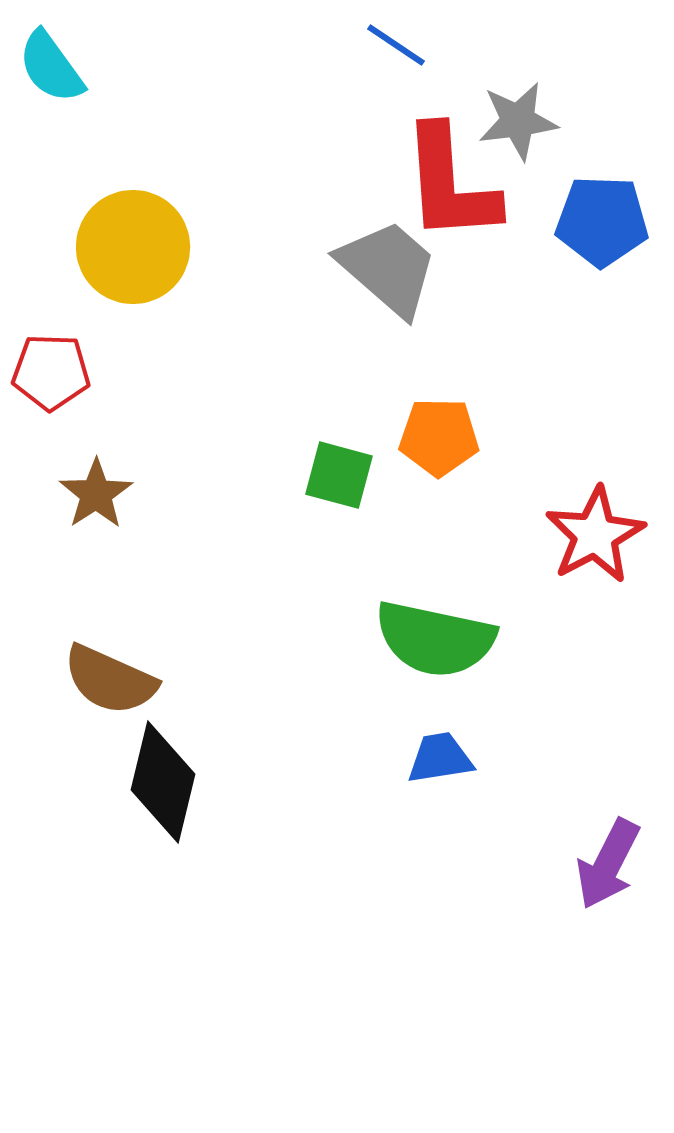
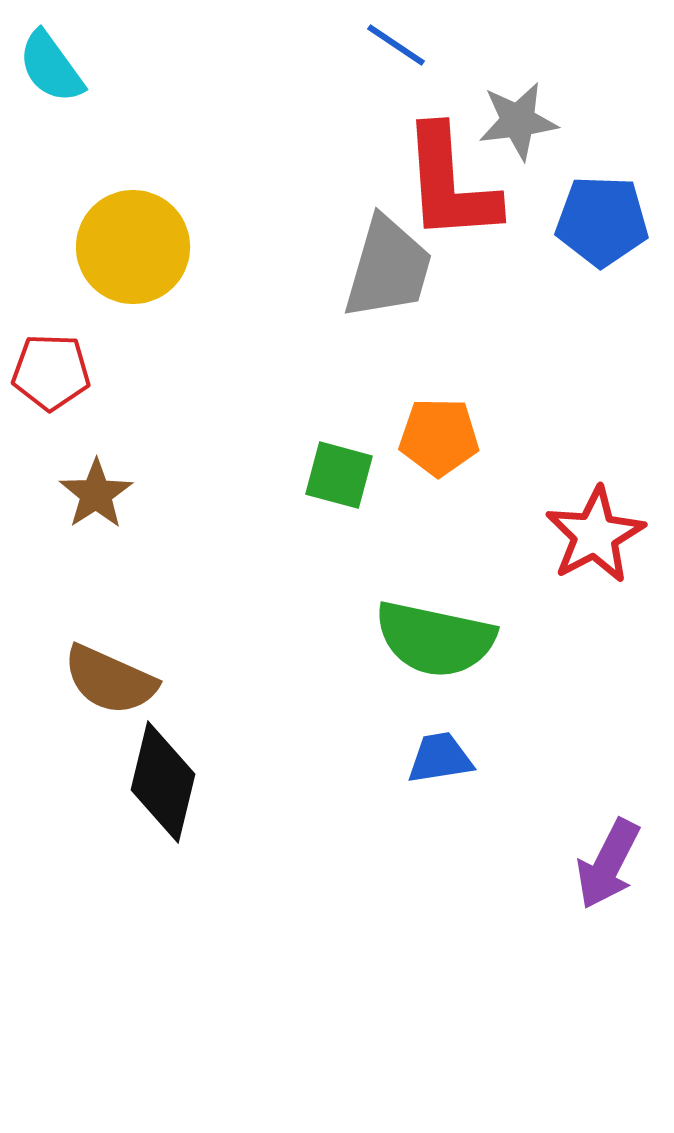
gray trapezoid: rotated 65 degrees clockwise
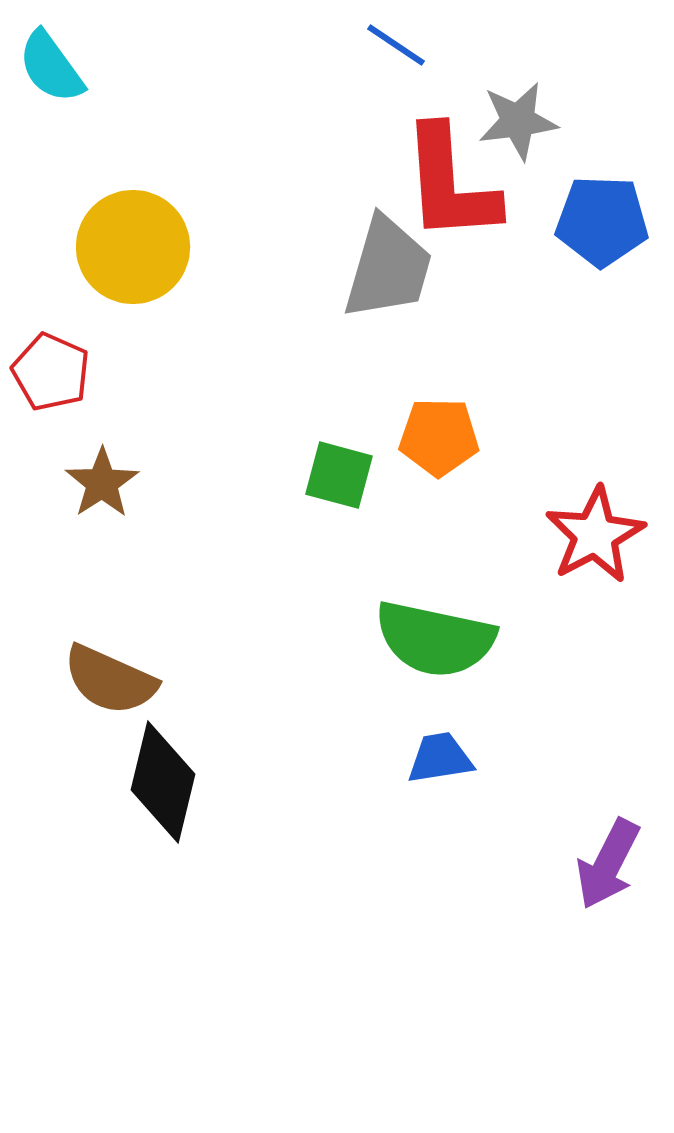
red pentagon: rotated 22 degrees clockwise
brown star: moved 6 px right, 11 px up
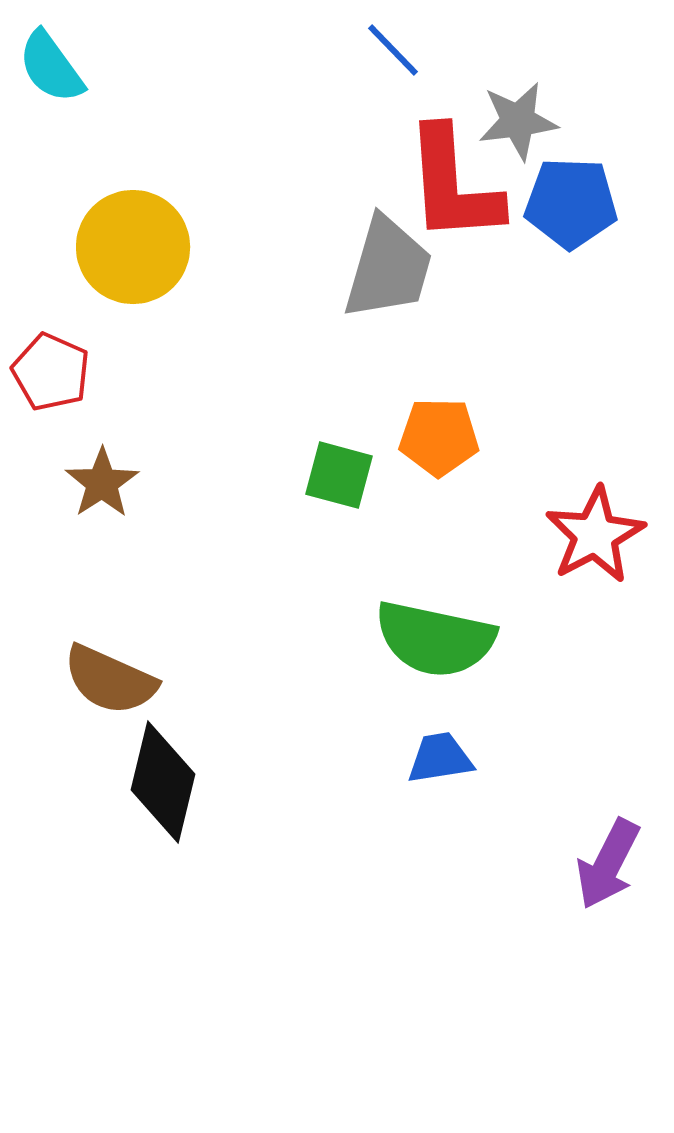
blue line: moved 3 px left, 5 px down; rotated 12 degrees clockwise
red L-shape: moved 3 px right, 1 px down
blue pentagon: moved 31 px left, 18 px up
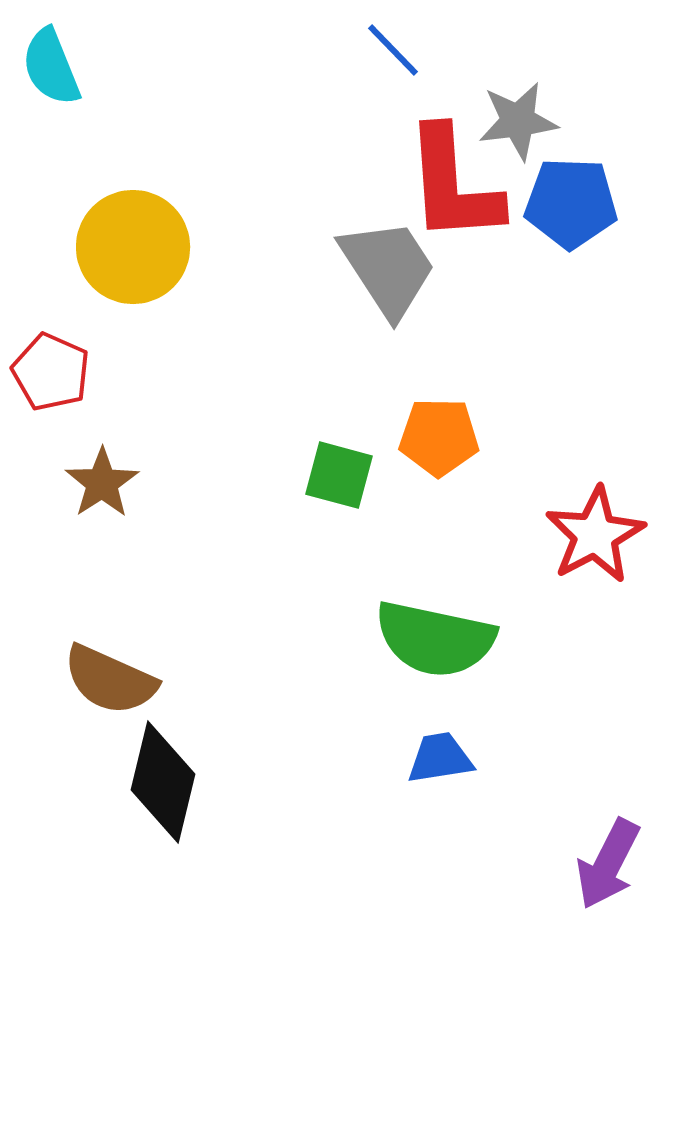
cyan semicircle: rotated 14 degrees clockwise
gray trapezoid: rotated 49 degrees counterclockwise
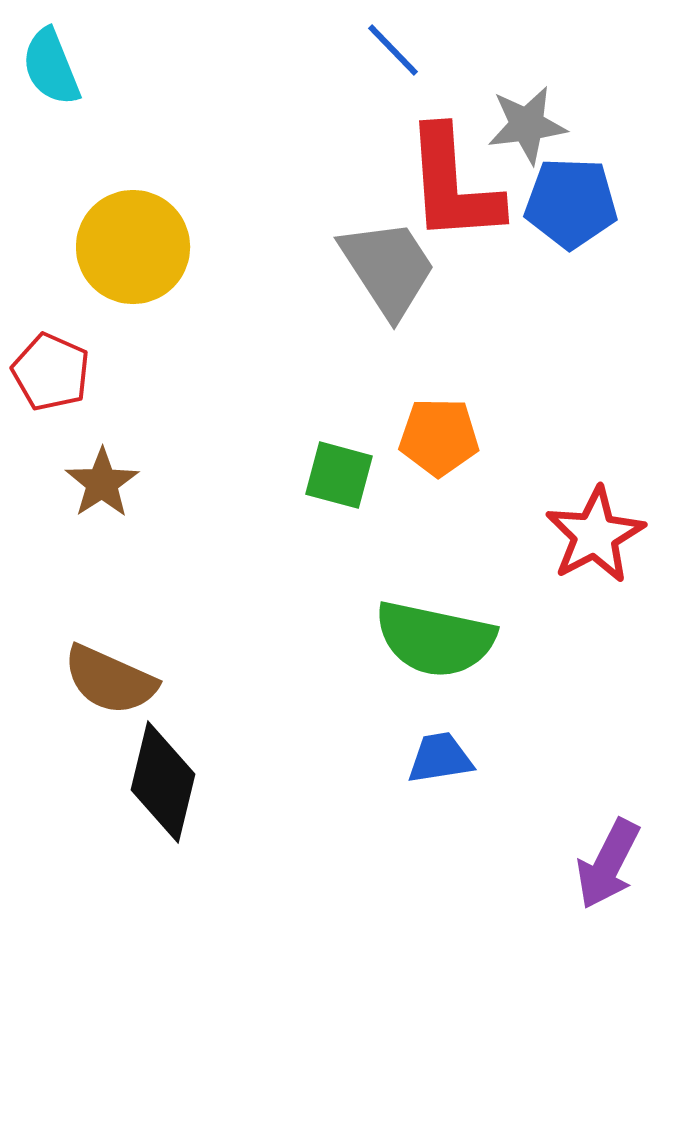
gray star: moved 9 px right, 4 px down
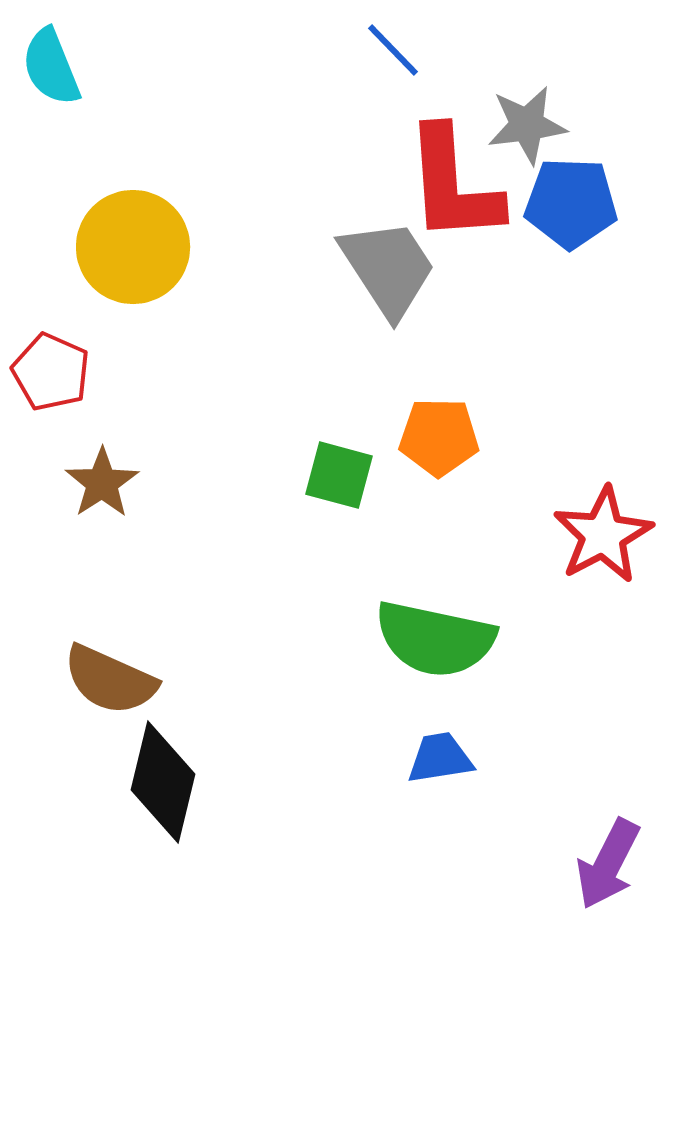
red star: moved 8 px right
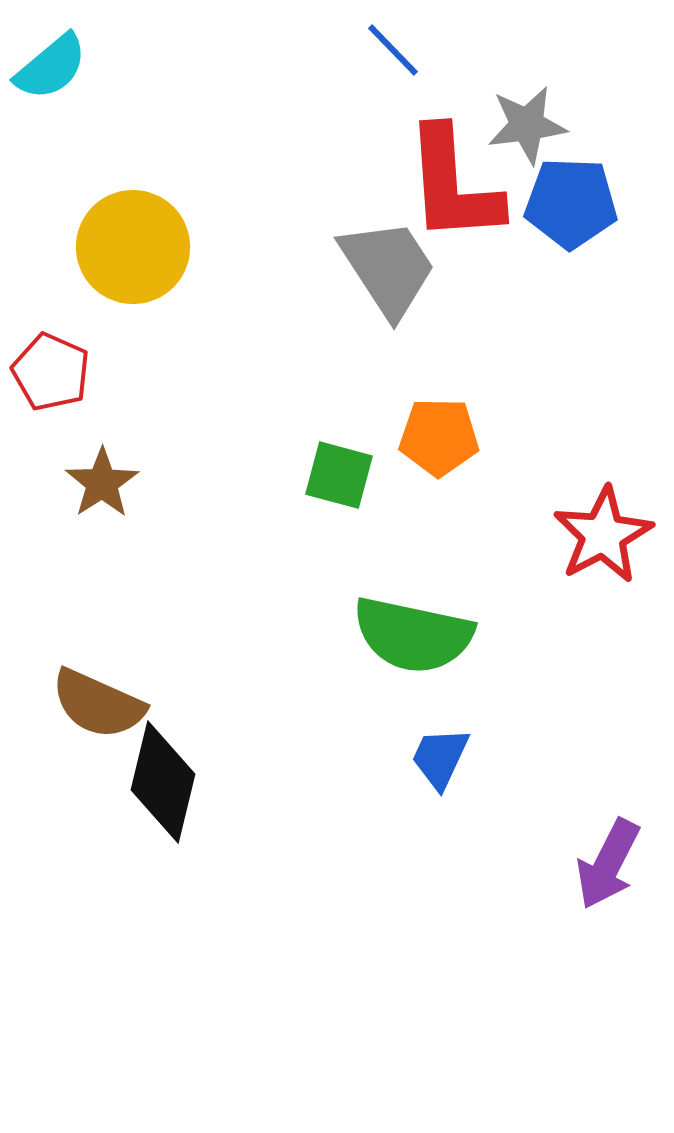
cyan semicircle: rotated 108 degrees counterclockwise
green semicircle: moved 22 px left, 4 px up
brown semicircle: moved 12 px left, 24 px down
blue trapezoid: rotated 56 degrees counterclockwise
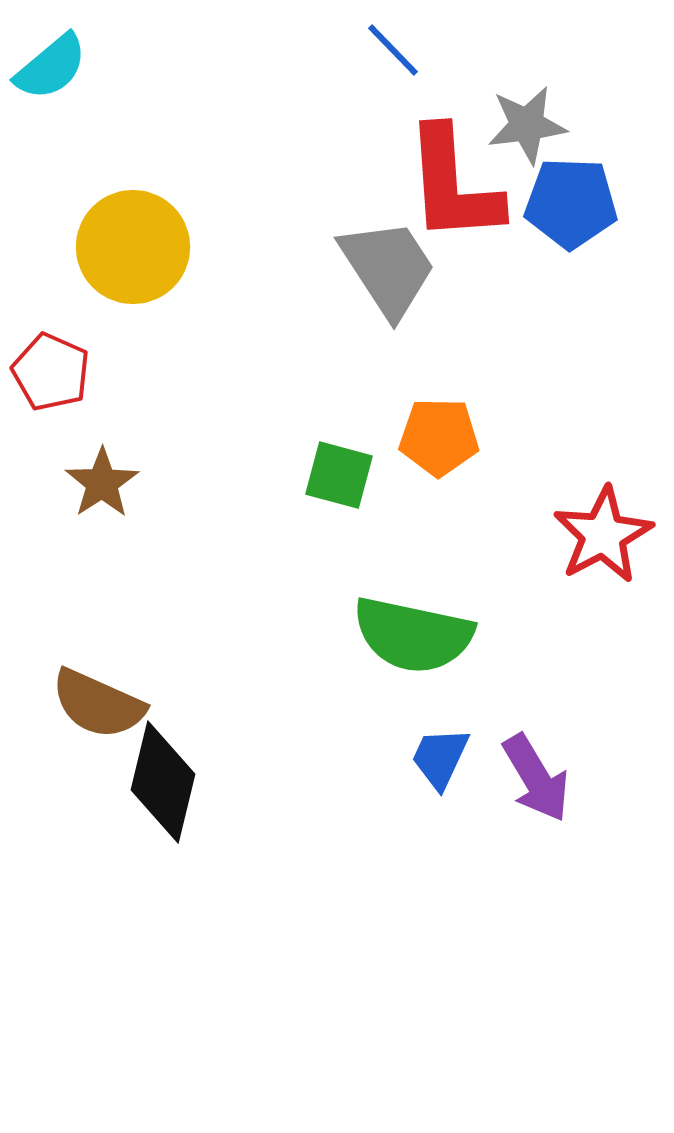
purple arrow: moved 72 px left, 86 px up; rotated 58 degrees counterclockwise
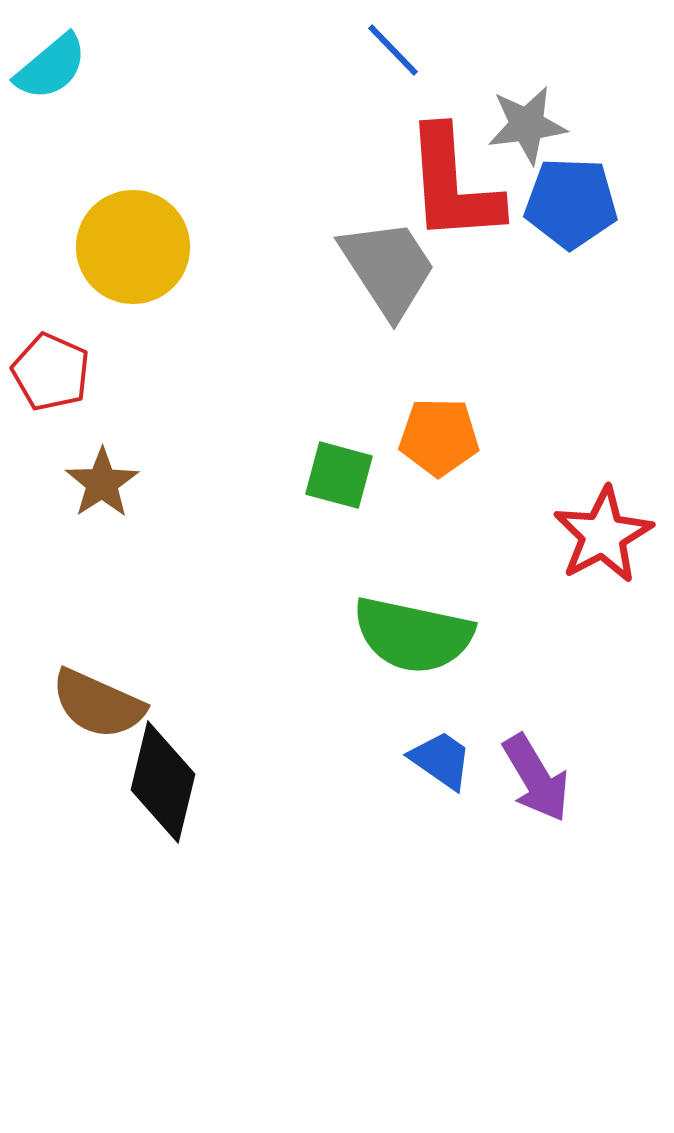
blue trapezoid: moved 1 px right, 2 px down; rotated 100 degrees clockwise
